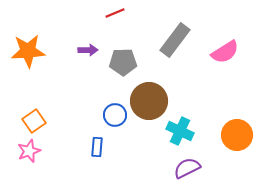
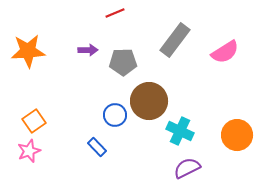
blue rectangle: rotated 48 degrees counterclockwise
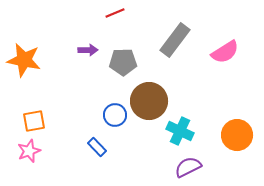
orange star: moved 4 px left, 9 px down; rotated 16 degrees clockwise
orange square: rotated 25 degrees clockwise
purple semicircle: moved 1 px right, 1 px up
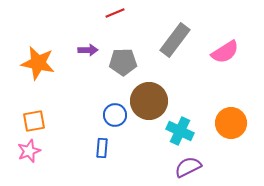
orange star: moved 14 px right, 3 px down
orange circle: moved 6 px left, 12 px up
blue rectangle: moved 5 px right, 1 px down; rotated 48 degrees clockwise
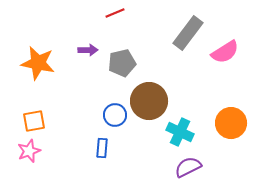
gray rectangle: moved 13 px right, 7 px up
gray pentagon: moved 1 px left, 1 px down; rotated 12 degrees counterclockwise
cyan cross: moved 1 px down
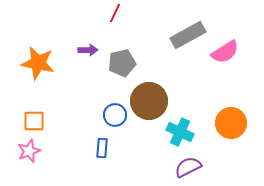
red line: rotated 42 degrees counterclockwise
gray rectangle: moved 2 px down; rotated 24 degrees clockwise
orange square: rotated 10 degrees clockwise
